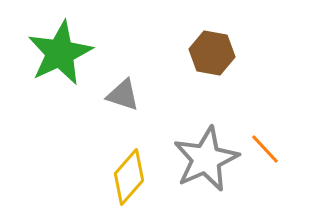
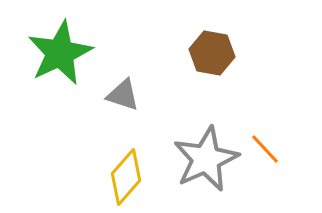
yellow diamond: moved 3 px left
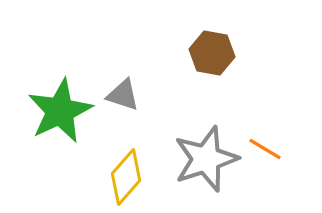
green star: moved 58 px down
orange line: rotated 16 degrees counterclockwise
gray star: rotated 6 degrees clockwise
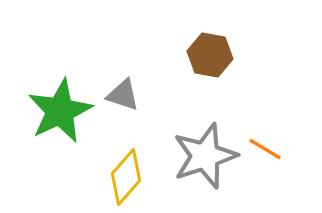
brown hexagon: moved 2 px left, 2 px down
gray star: moved 1 px left, 3 px up
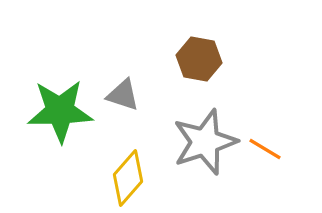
brown hexagon: moved 11 px left, 4 px down
green star: rotated 24 degrees clockwise
gray star: moved 14 px up
yellow diamond: moved 2 px right, 1 px down
